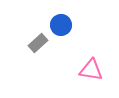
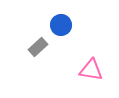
gray rectangle: moved 4 px down
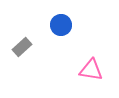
gray rectangle: moved 16 px left
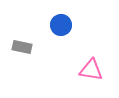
gray rectangle: rotated 54 degrees clockwise
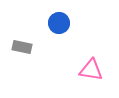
blue circle: moved 2 px left, 2 px up
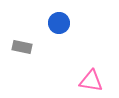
pink triangle: moved 11 px down
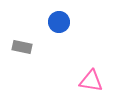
blue circle: moved 1 px up
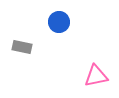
pink triangle: moved 5 px right, 5 px up; rotated 20 degrees counterclockwise
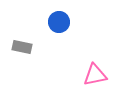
pink triangle: moved 1 px left, 1 px up
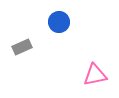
gray rectangle: rotated 36 degrees counterclockwise
